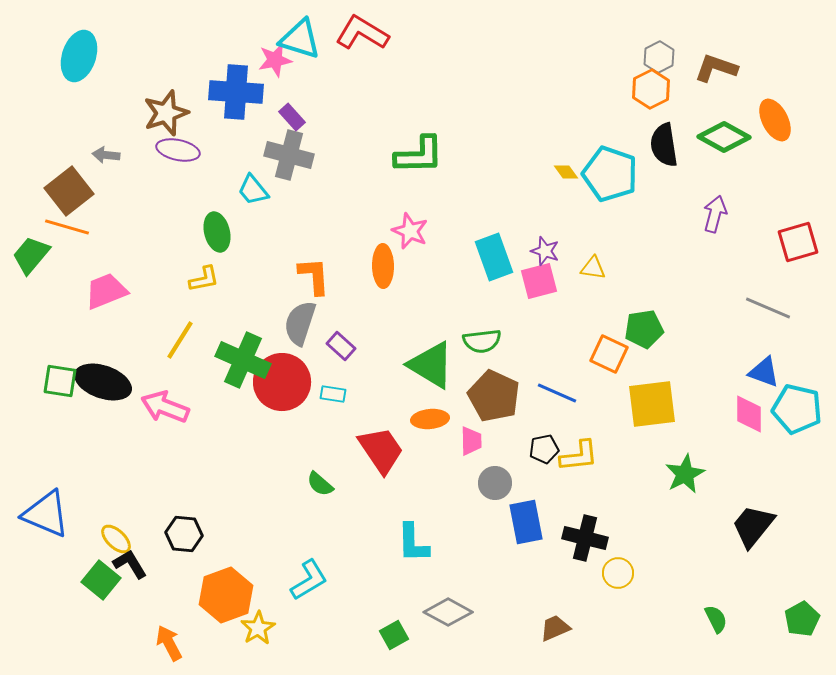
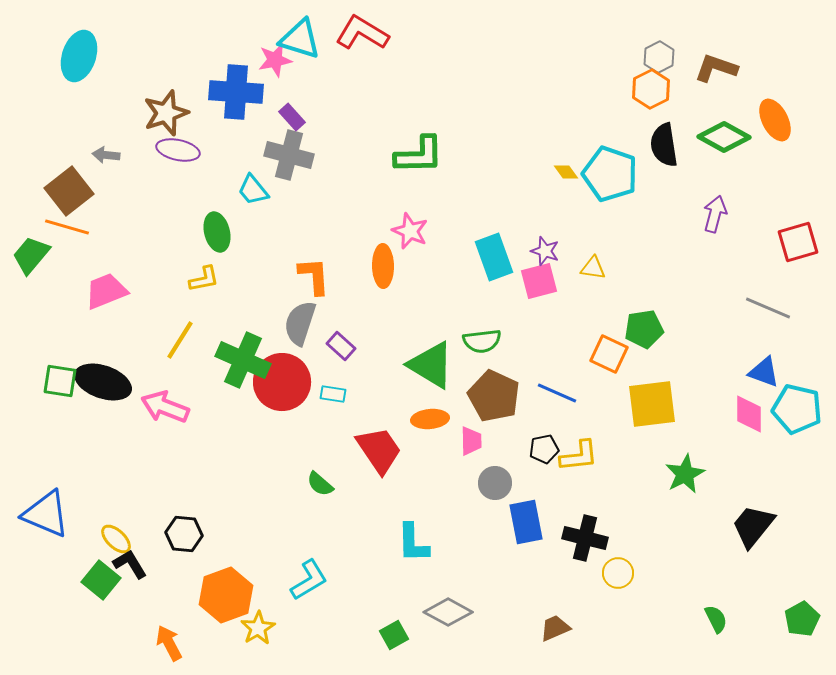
red trapezoid at (381, 450): moved 2 px left
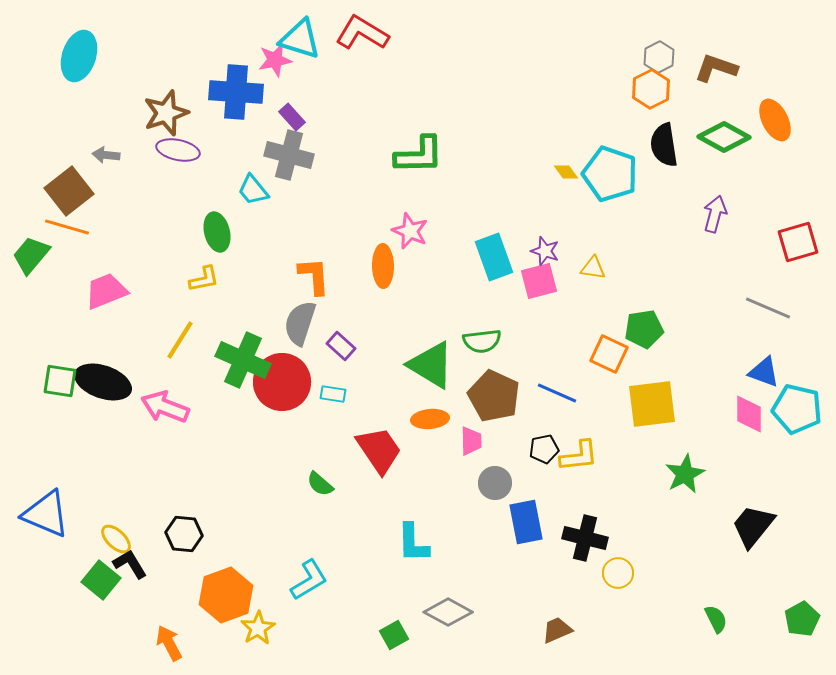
brown trapezoid at (555, 628): moved 2 px right, 2 px down
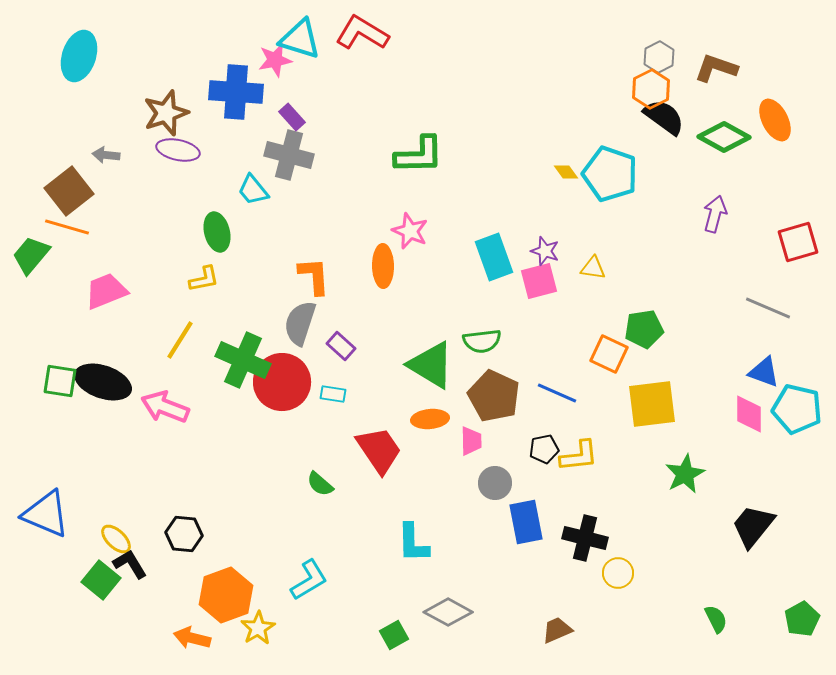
black semicircle at (664, 145): moved 28 px up; rotated 135 degrees clockwise
orange arrow at (169, 643): moved 23 px right, 5 px up; rotated 48 degrees counterclockwise
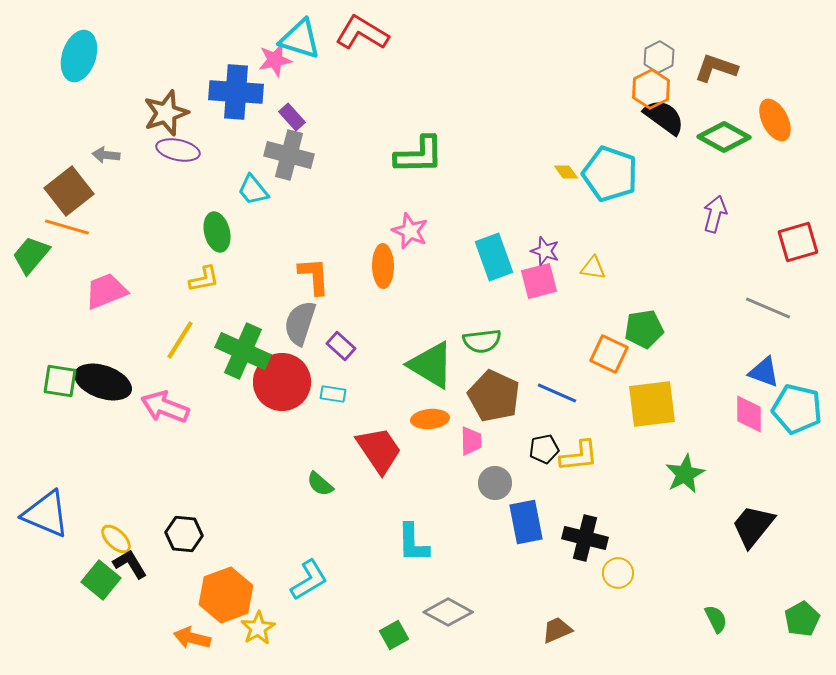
green cross at (243, 360): moved 9 px up
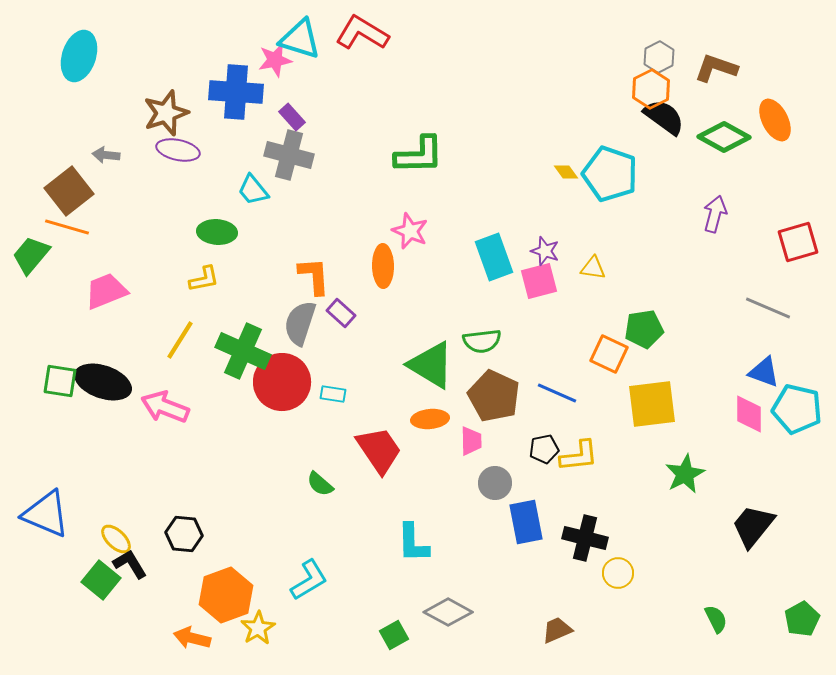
green ellipse at (217, 232): rotated 72 degrees counterclockwise
purple rectangle at (341, 346): moved 33 px up
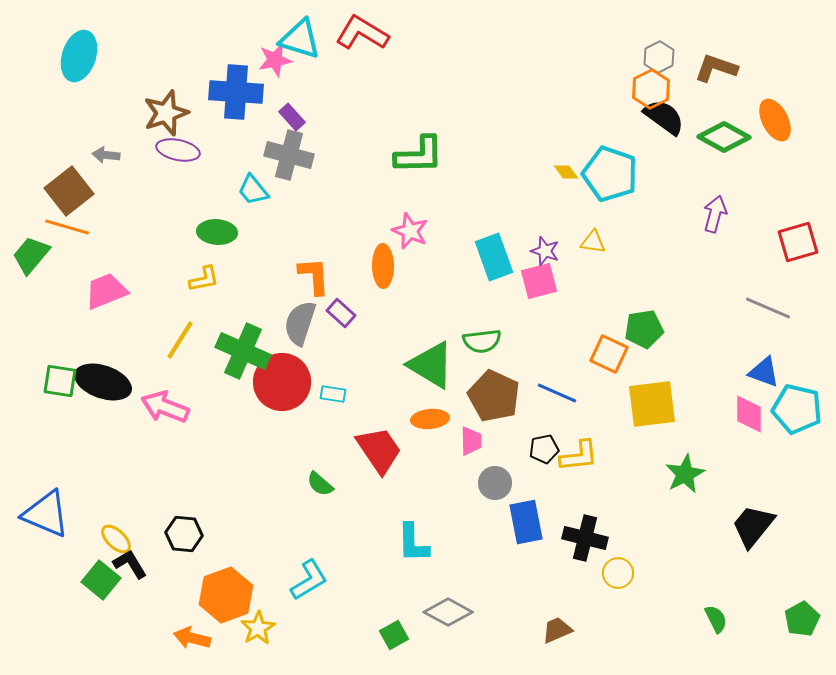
yellow triangle at (593, 268): moved 26 px up
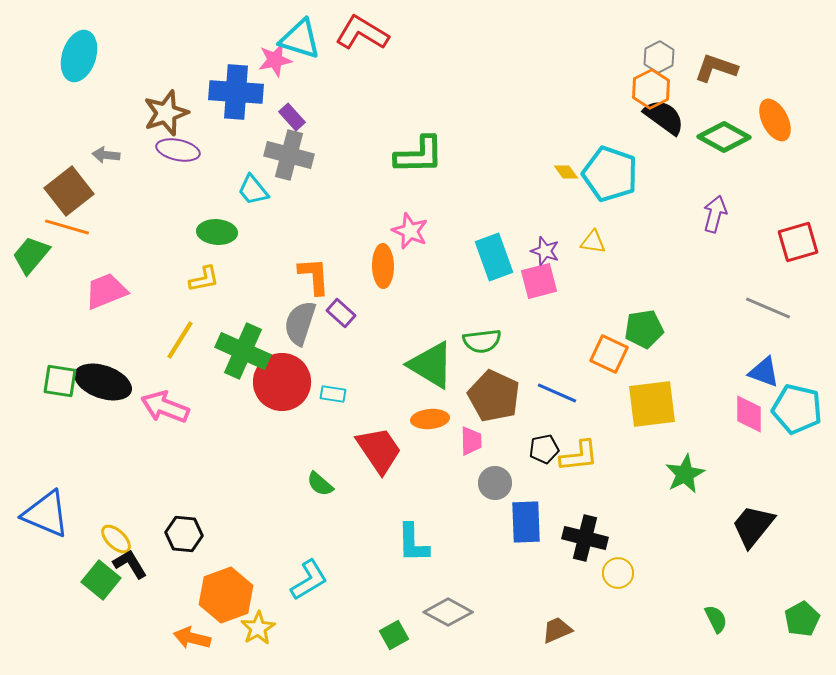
blue rectangle at (526, 522): rotated 9 degrees clockwise
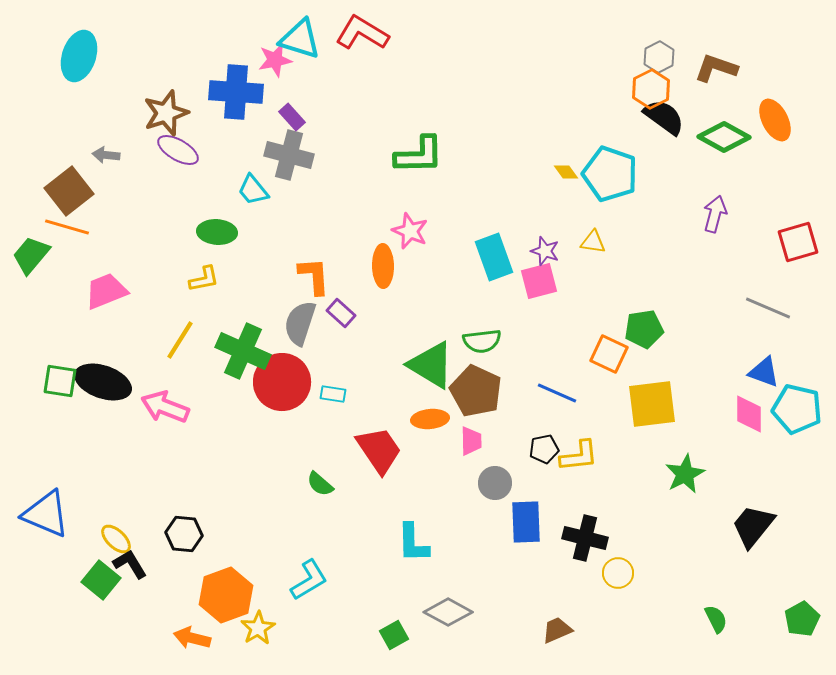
purple ellipse at (178, 150): rotated 18 degrees clockwise
brown pentagon at (494, 396): moved 18 px left, 5 px up
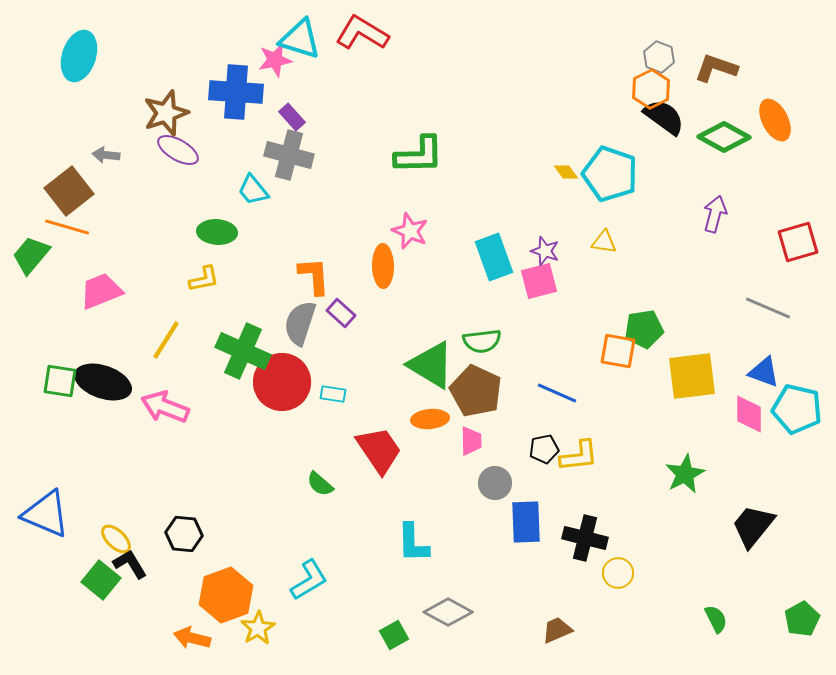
gray hexagon at (659, 57): rotated 12 degrees counterclockwise
yellow triangle at (593, 242): moved 11 px right
pink trapezoid at (106, 291): moved 5 px left
yellow line at (180, 340): moved 14 px left
orange square at (609, 354): moved 9 px right, 3 px up; rotated 15 degrees counterclockwise
yellow square at (652, 404): moved 40 px right, 28 px up
